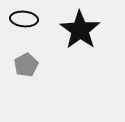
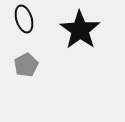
black ellipse: rotated 68 degrees clockwise
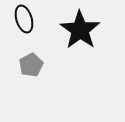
gray pentagon: moved 5 px right
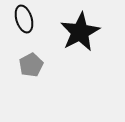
black star: moved 2 px down; rotated 9 degrees clockwise
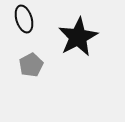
black star: moved 2 px left, 5 px down
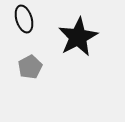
gray pentagon: moved 1 px left, 2 px down
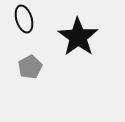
black star: rotated 9 degrees counterclockwise
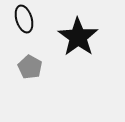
gray pentagon: rotated 15 degrees counterclockwise
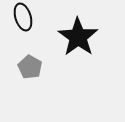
black ellipse: moved 1 px left, 2 px up
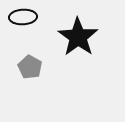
black ellipse: rotated 76 degrees counterclockwise
